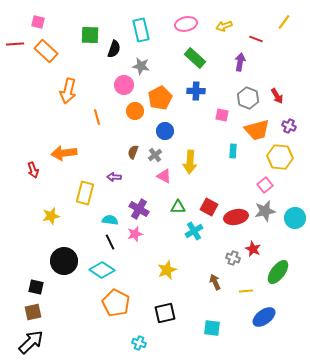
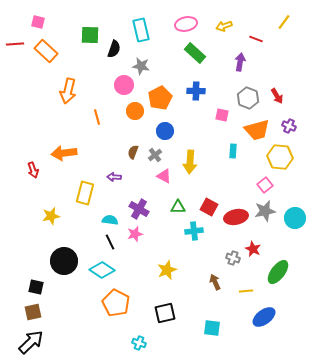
green rectangle at (195, 58): moved 5 px up
cyan cross at (194, 231): rotated 24 degrees clockwise
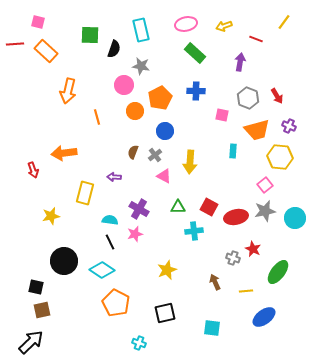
brown square at (33, 312): moved 9 px right, 2 px up
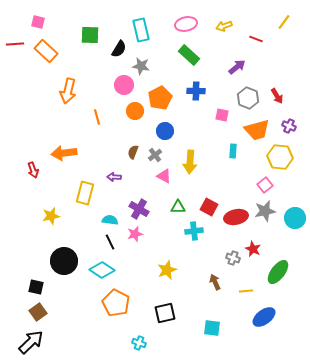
black semicircle at (114, 49): moved 5 px right; rotated 12 degrees clockwise
green rectangle at (195, 53): moved 6 px left, 2 px down
purple arrow at (240, 62): moved 3 px left, 5 px down; rotated 42 degrees clockwise
brown square at (42, 310): moved 4 px left, 2 px down; rotated 24 degrees counterclockwise
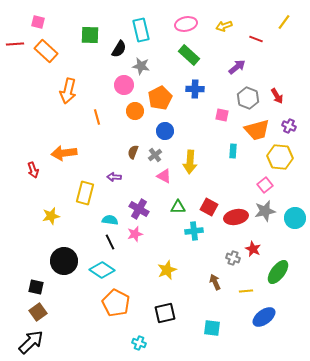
blue cross at (196, 91): moved 1 px left, 2 px up
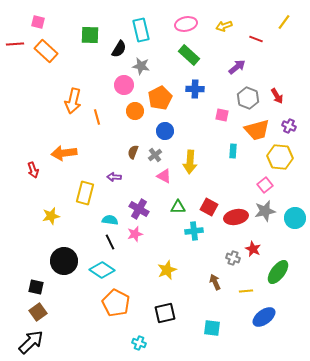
orange arrow at (68, 91): moved 5 px right, 10 px down
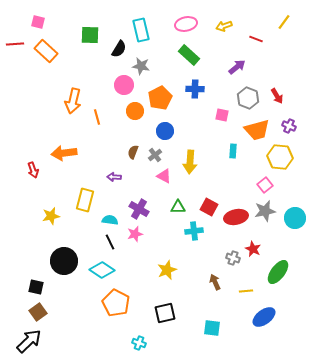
yellow rectangle at (85, 193): moved 7 px down
black arrow at (31, 342): moved 2 px left, 1 px up
